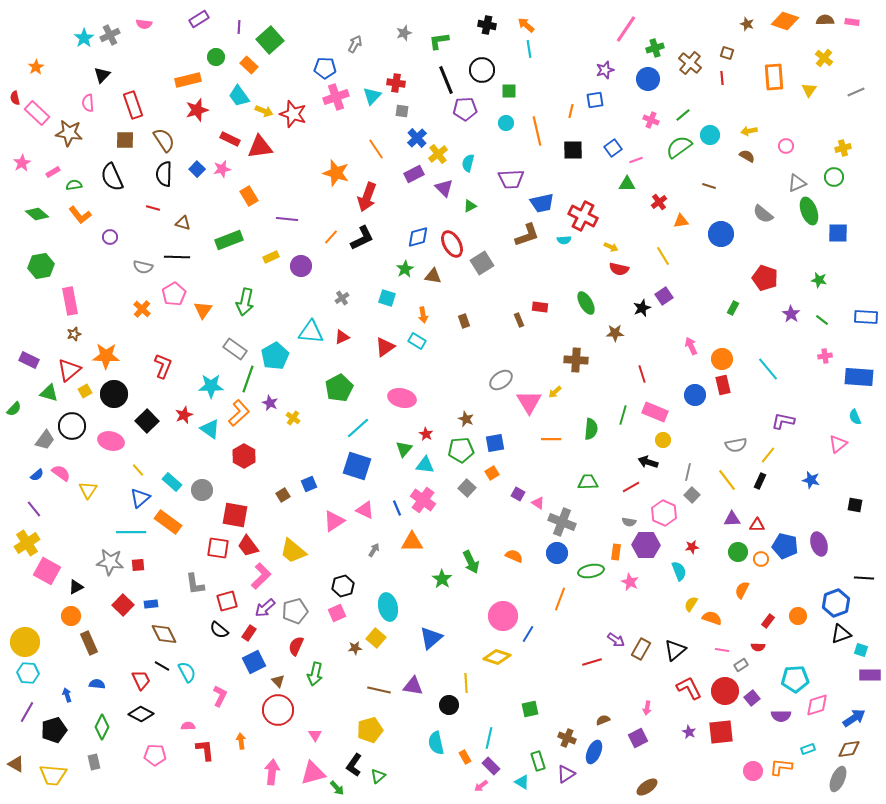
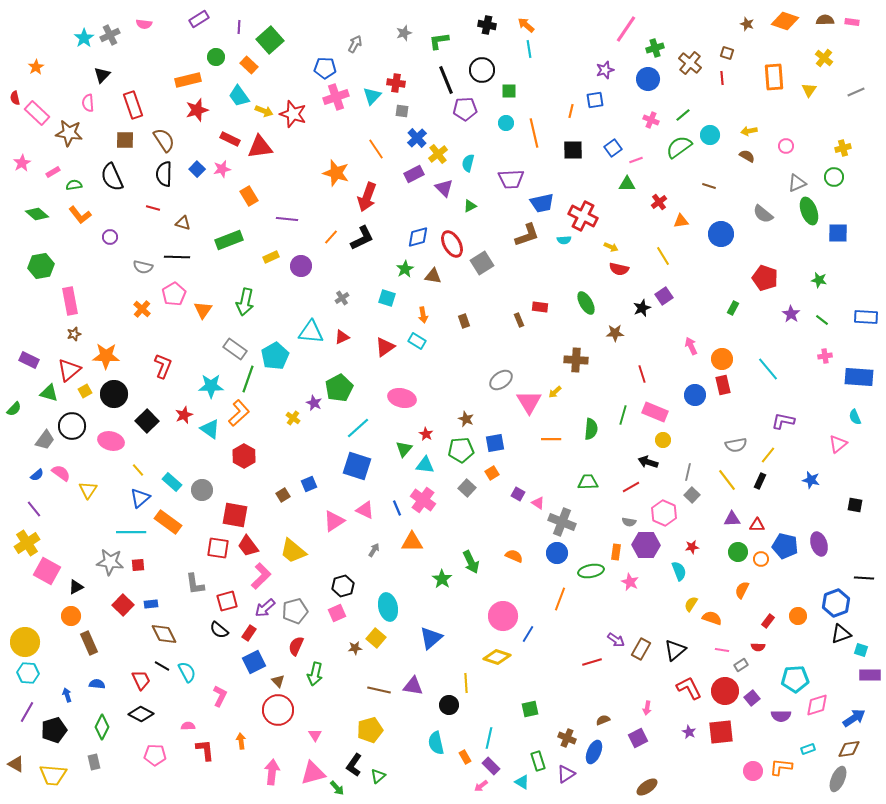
orange line at (537, 131): moved 3 px left, 2 px down
purple star at (270, 403): moved 44 px right
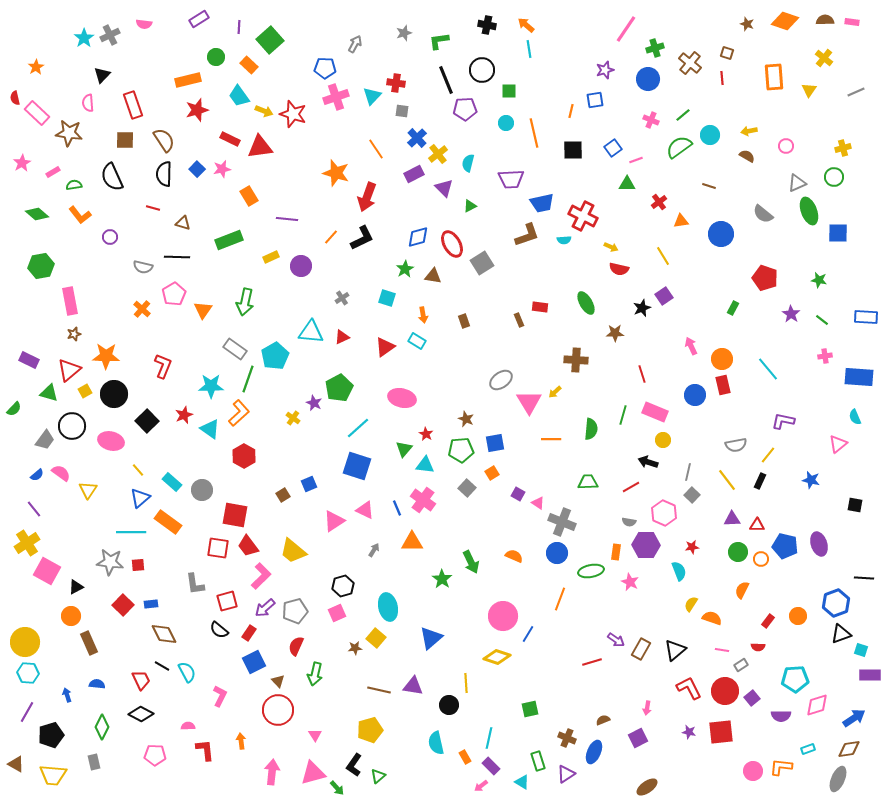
black pentagon at (54, 730): moved 3 px left, 5 px down
purple star at (689, 732): rotated 16 degrees counterclockwise
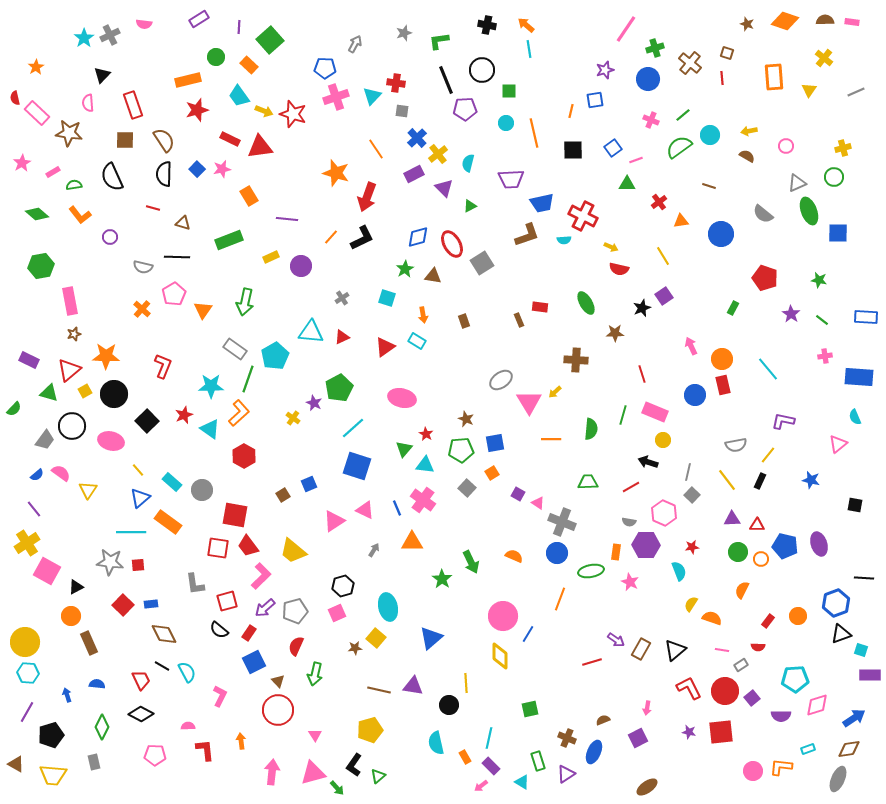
cyan line at (358, 428): moved 5 px left
yellow diamond at (497, 657): moved 3 px right, 1 px up; rotated 72 degrees clockwise
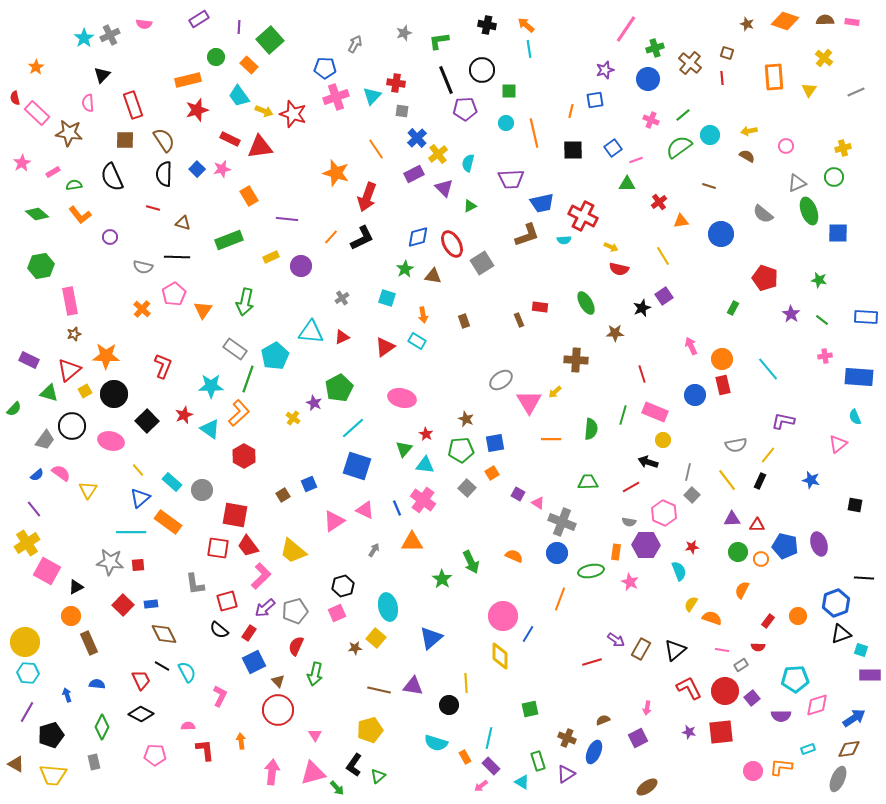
cyan semicircle at (436, 743): rotated 60 degrees counterclockwise
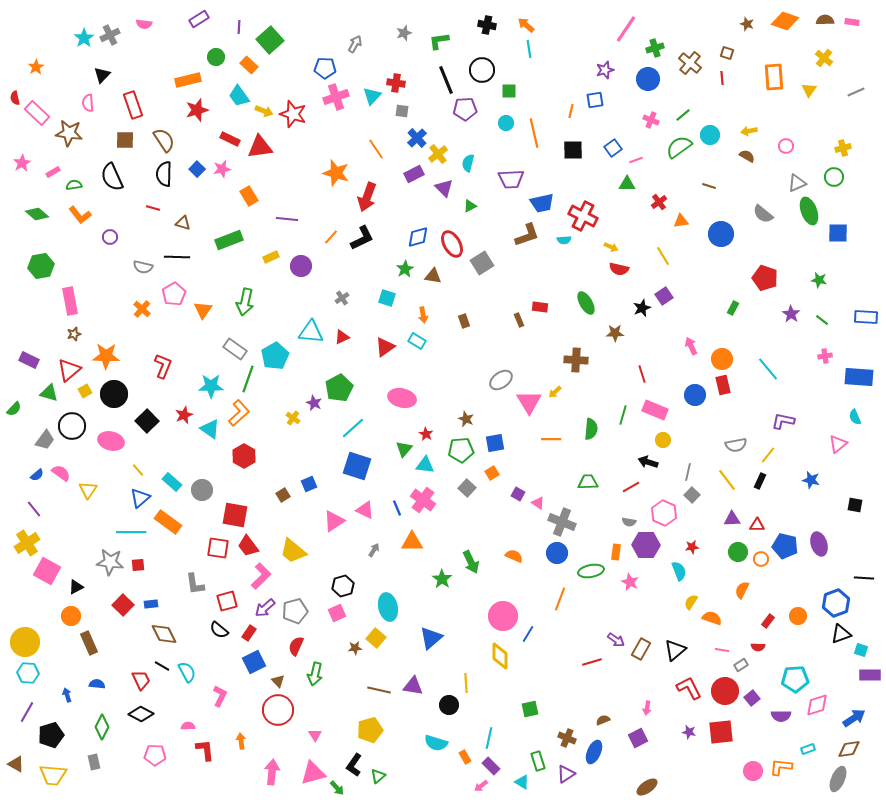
pink rectangle at (655, 412): moved 2 px up
yellow semicircle at (691, 604): moved 2 px up
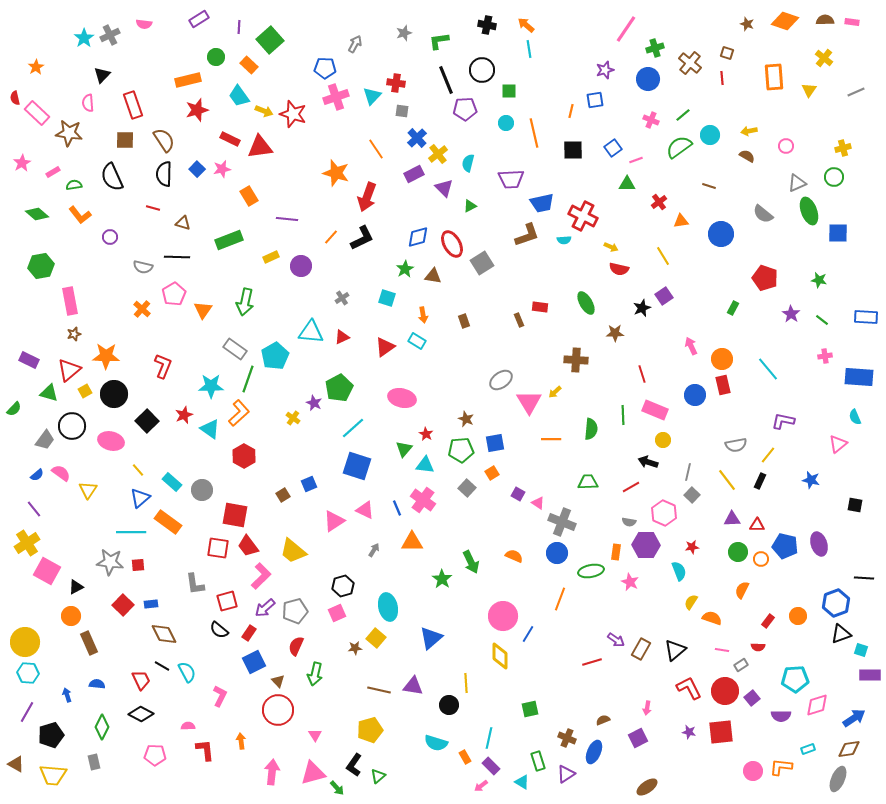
green line at (623, 415): rotated 18 degrees counterclockwise
